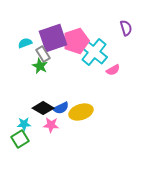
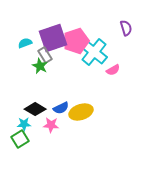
gray rectangle: moved 2 px right, 1 px down
black diamond: moved 8 px left, 1 px down
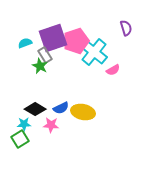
yellow ellipse: moved 2 px right; rotated 30 degrees clockwise
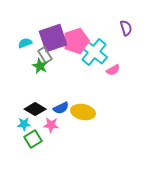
green square: moved 13 px right
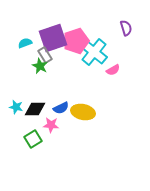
black diamond: rotated 30 degrees counterclockwise
cyan star: moved 8 px left, 17 px up; rotated 16 degrees clockwise
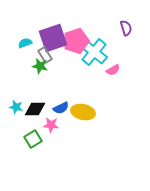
green star: rotated 14 degrees counterclockwise
